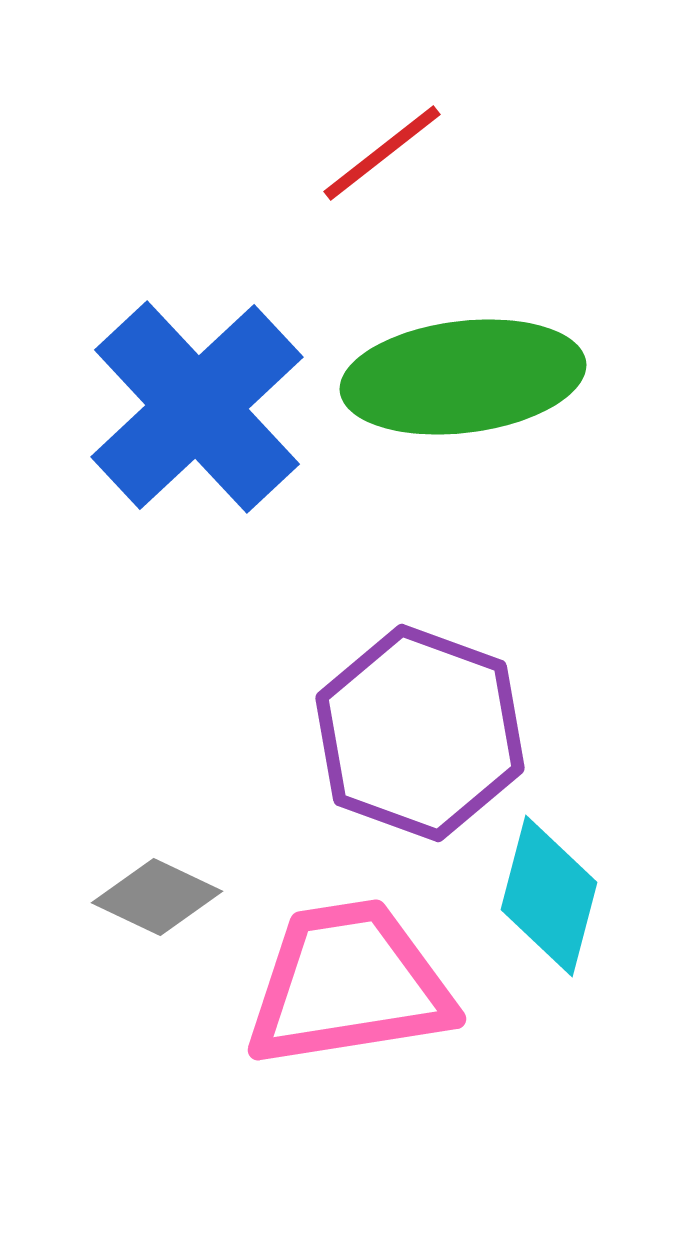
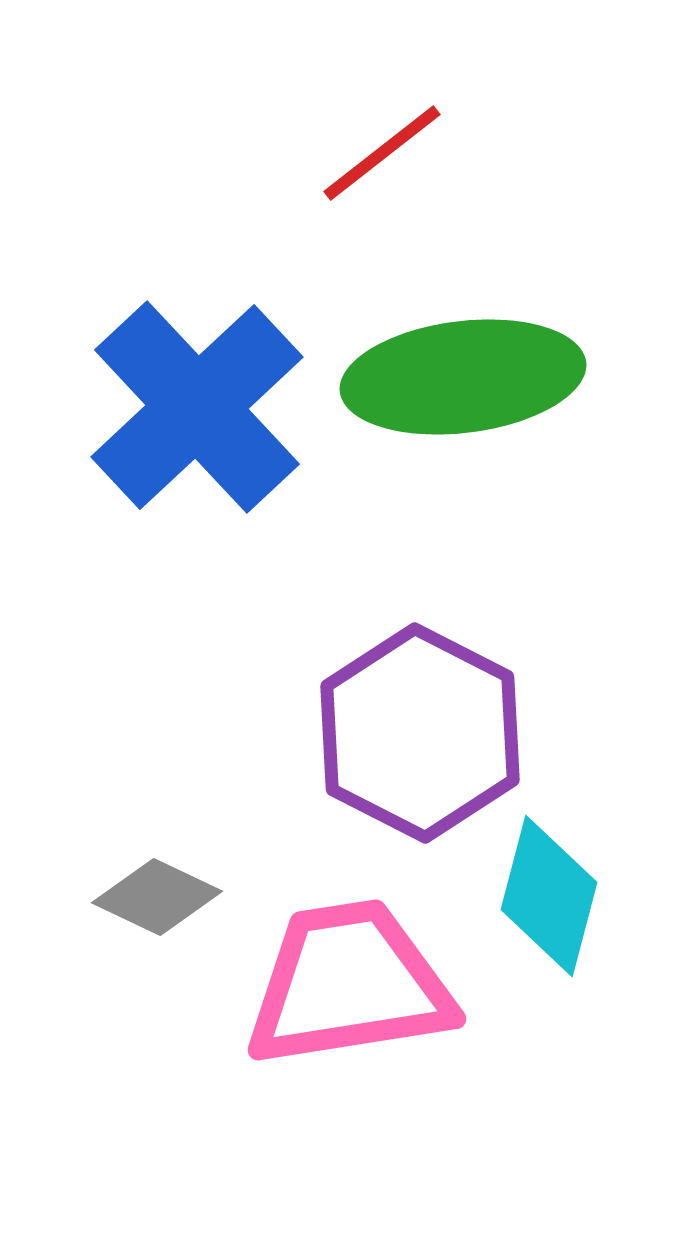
purple hexagon: rotated 7 degrees clockwise
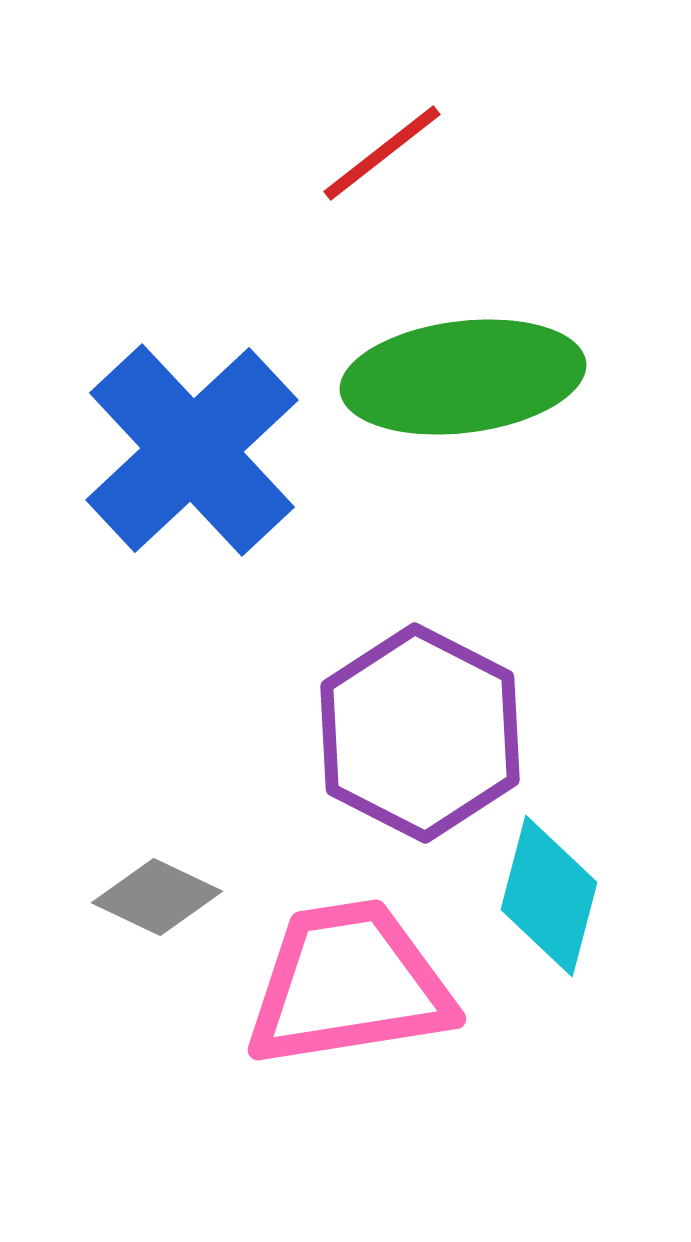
blue cross: moved 5 px left, 43 px down
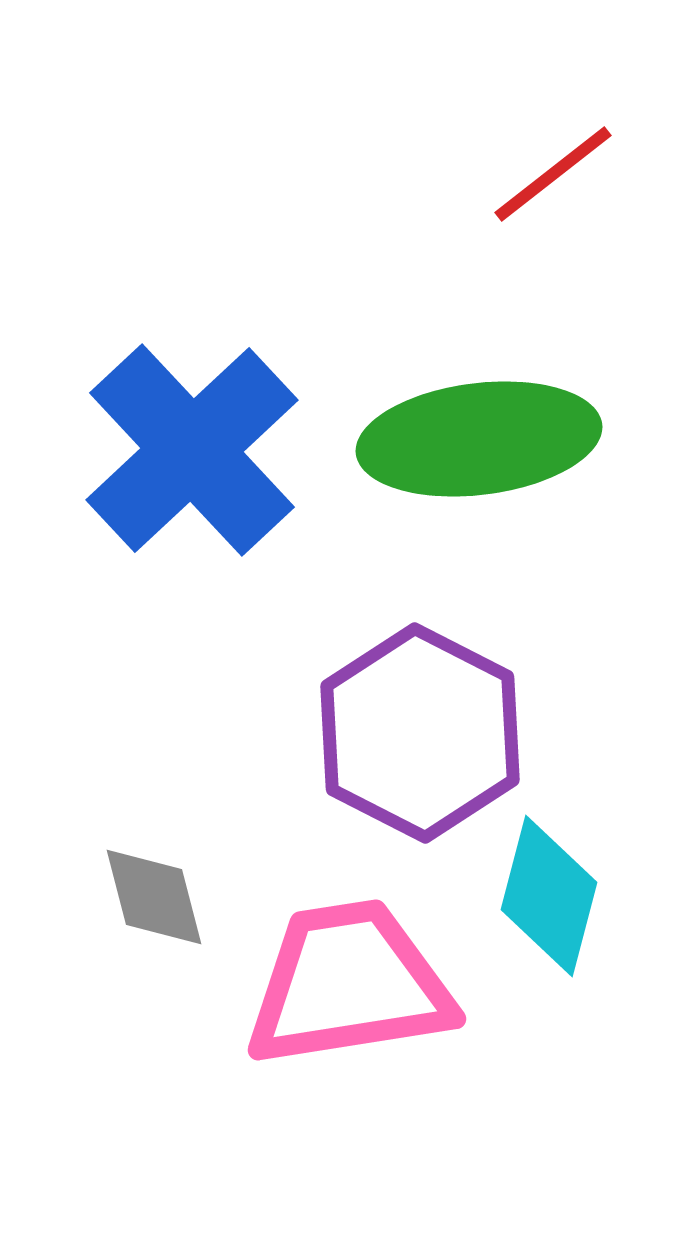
red line: moved 171 px right, 21 px down
green ellipse: moved 16 px right, 62 px down
gray diamond: moved 3 px left; rotated 50 degrees clockwise
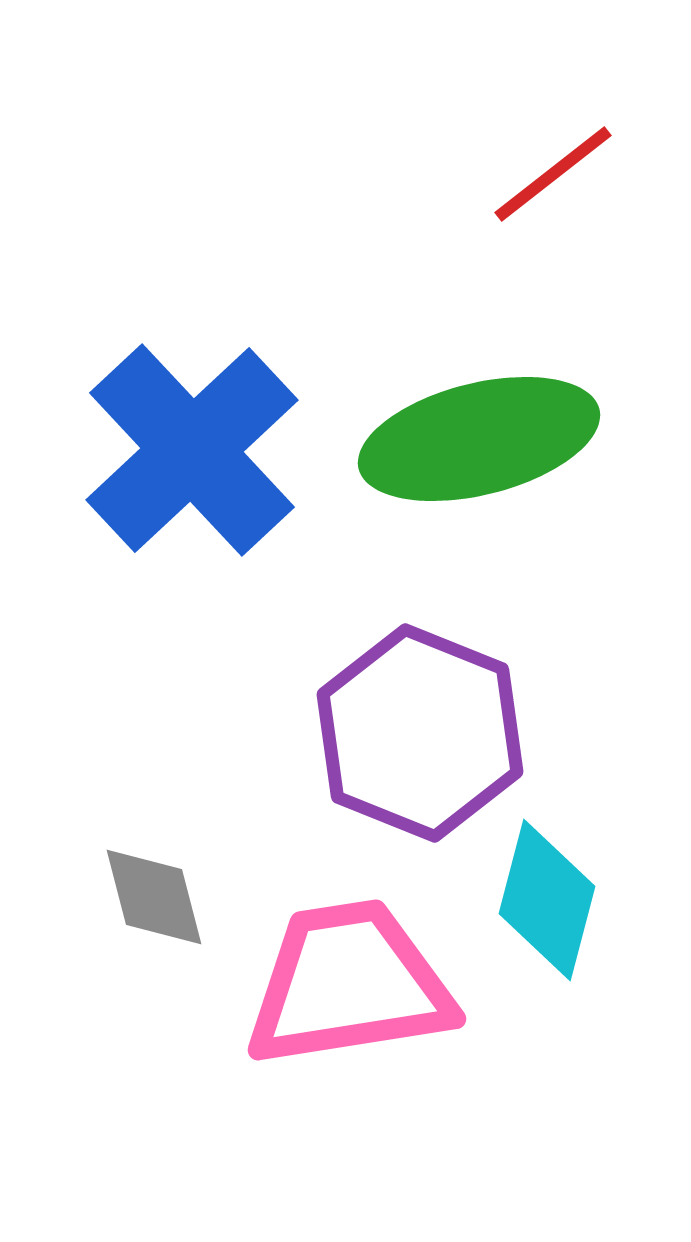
green ellipse: rotated 7 degrees counterclockwise
purple hexagon: rotated 5 degrees counterclockwise
cyan diamond: moved 2 px left, 4 px down
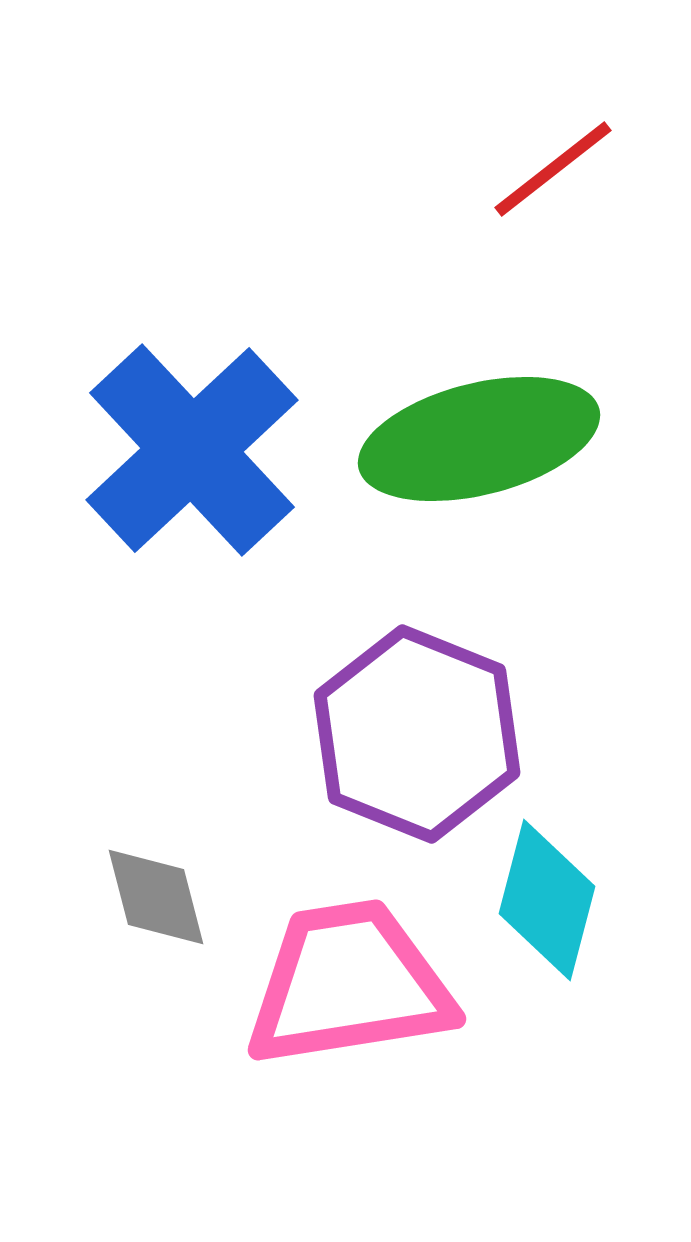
red line: moved 5 px up
purple hexagon: moved 3 px left, 1 px down
gray diamond: moved 2 px right
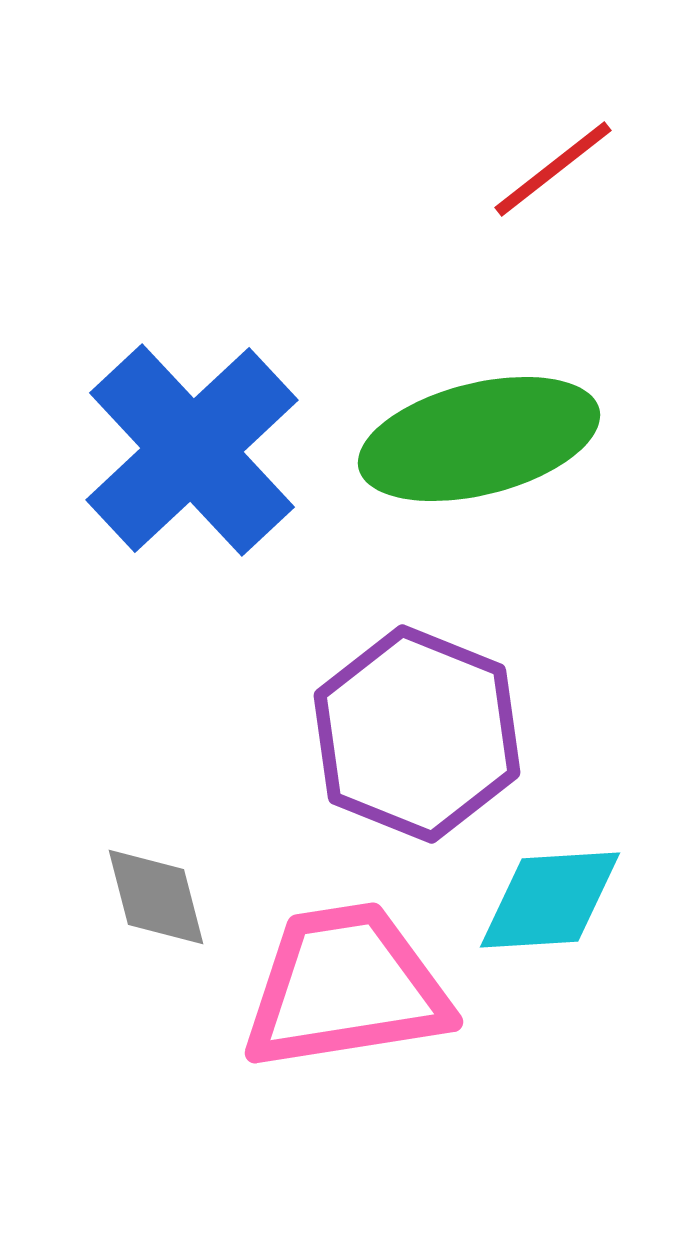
cyan diamond: moved 3 px right; rotated 72 degrees clockwise
pink trapezoid: moved 3 px left, 3 px down
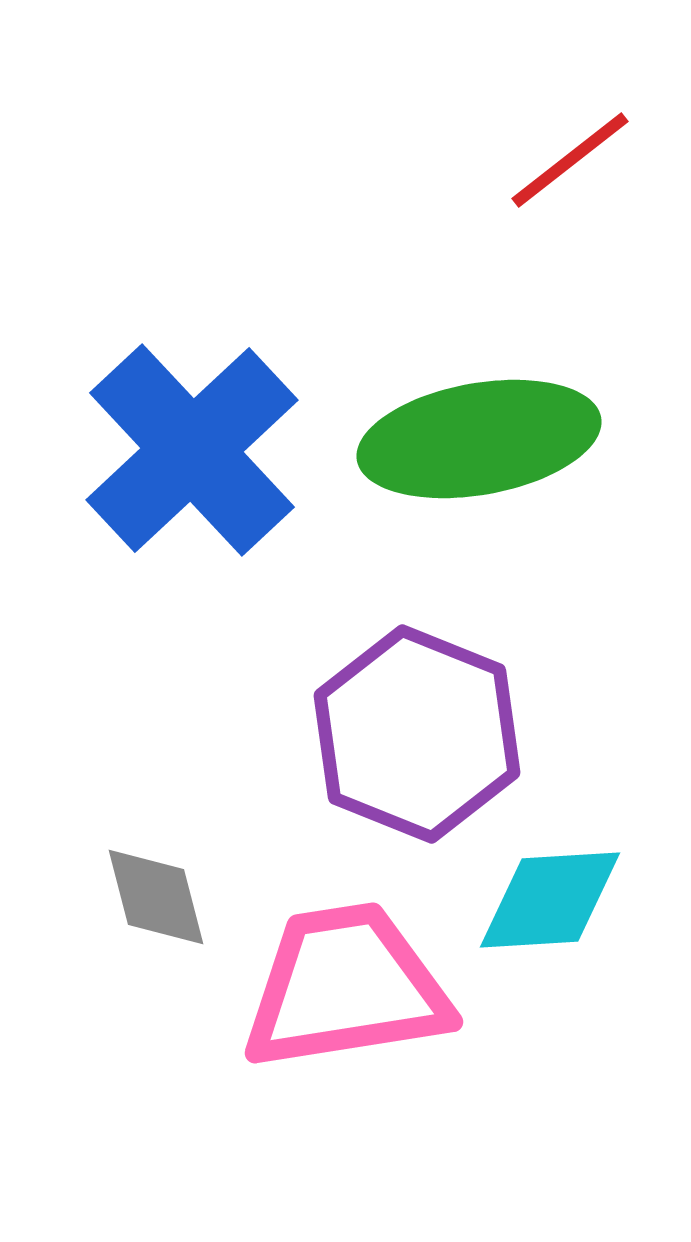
red line: moved 17 px right, 9 px up
green ellipse: rotated 4 degrees clockwise
